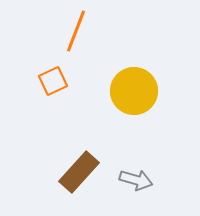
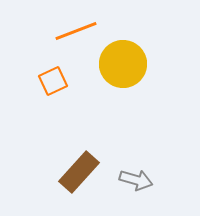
orange line: rotated 48 degrees clockwise
yellow circle: moved 11 px left, 27 px up
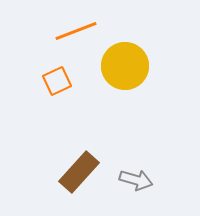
yellow circle: moved 2 px right, 2 px down
orange square: moved 4 px right
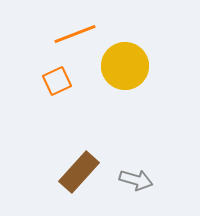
orange line: moved 1 px left, 3 px down
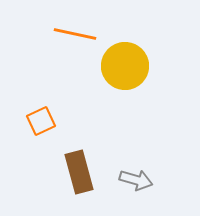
orange line: rotated 33 degrees clockwise
orange square: moved 16 px left, 40 px down
brown rectangle: rotated 57 degrees counterclockwise
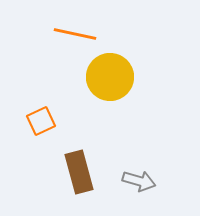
yellow circle: moved 15 px left, 11 px down
gray arrow: moved 3 px right, 1 px down
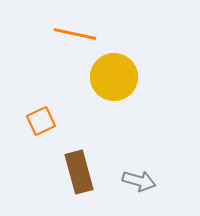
yellow circle: moved 4 px right
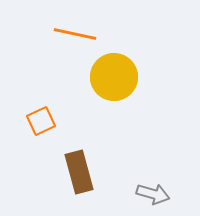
gray arrow: moved 14 px right, 13 px down
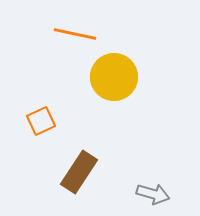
brown rectangle: rotated 48 degrees clockwise
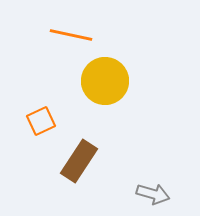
orange line: moved 4 px left, 1 px down
yellow circle: moved 9 px left, 4 px down
brown rectangle: moved 11 px up
